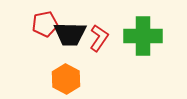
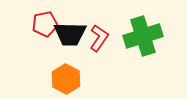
green cross: rotated 18 degrees counterclockwise
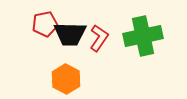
green cross: rotated 6 degrees clockwise
